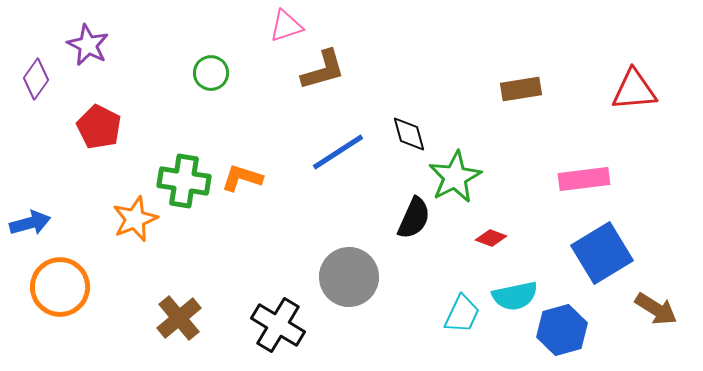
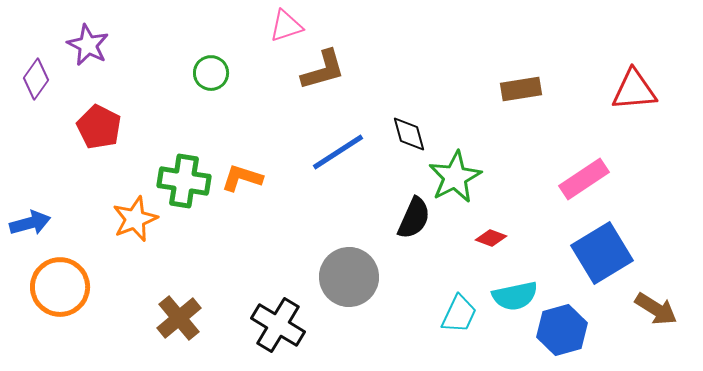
pink rectangle: rotated 27 degrees counterclockwise
cyan trapezoid: moved 3 px left
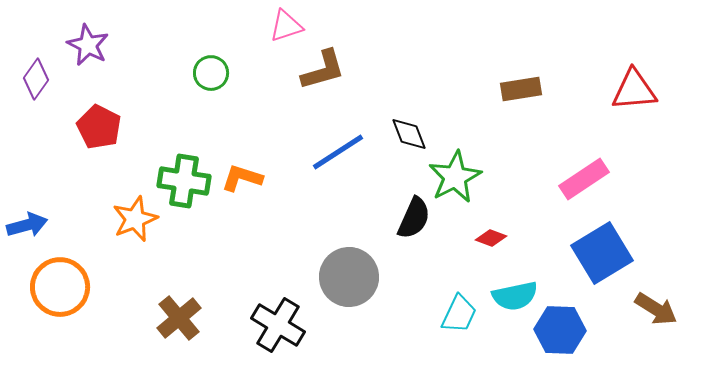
black diamond: rotated 6 degrees counterclockwise
blue arrow: moved 3 px left, 2 px down
blue hexagon: moved 2 px left; rotated 18 degrees clockwise
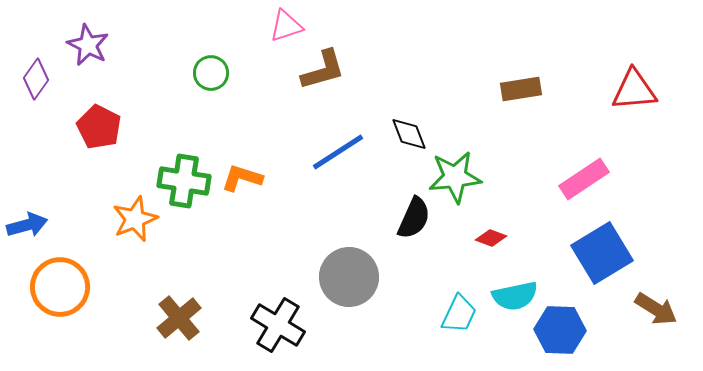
green star: rotated 22 degrees clockwise
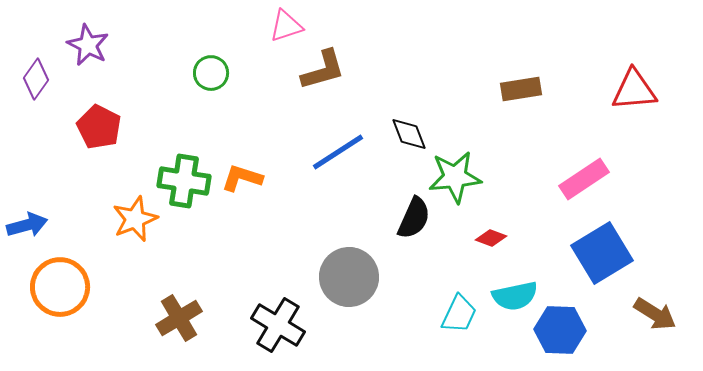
brown arrow: moved 1 px left, 5 px down
brown cross: rotated 9 degrees clockwise
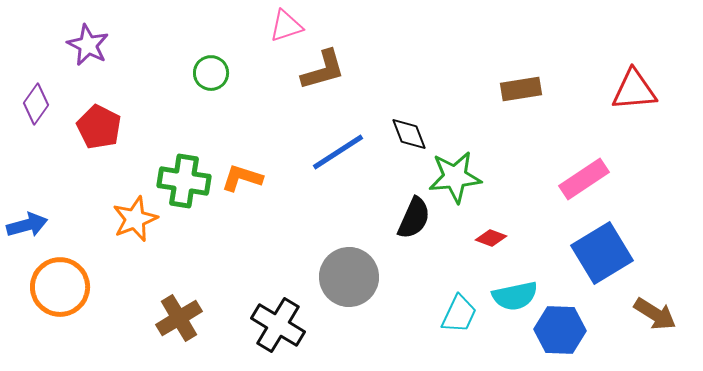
purple diamond: moved 25 px down
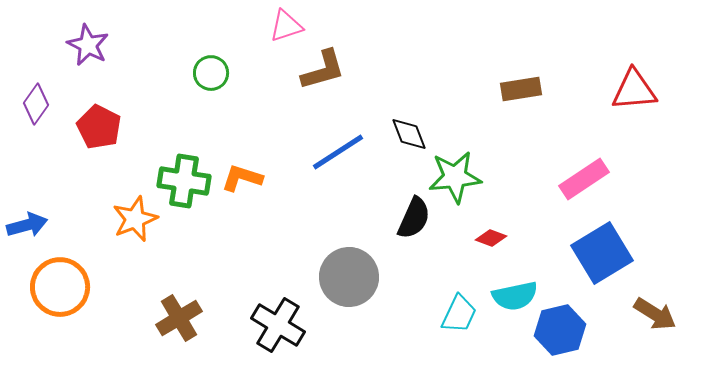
blue hexagon: rotated 15 degrees counterclockwise
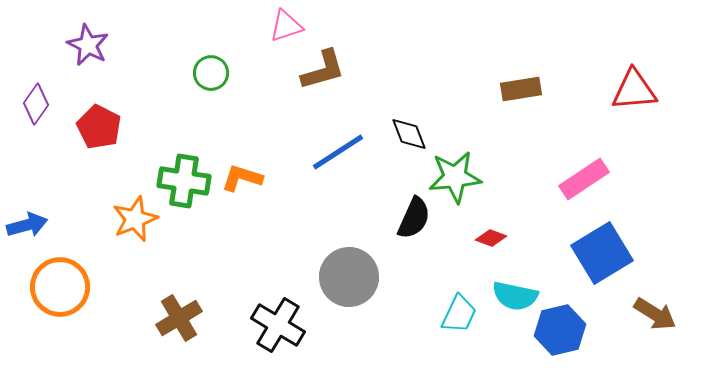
cyan semicircle: rotated 24 degrees clockwise
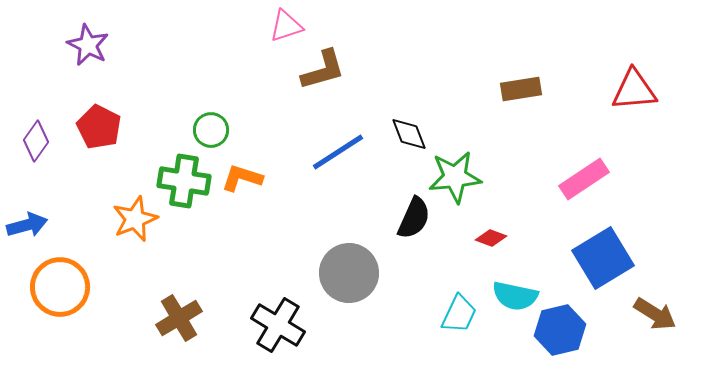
green circle: moved 57 px down
purple diamond: moved 37 px down
blue square: moved 1 px right, 5 px down
gray circle: moved 4 px up
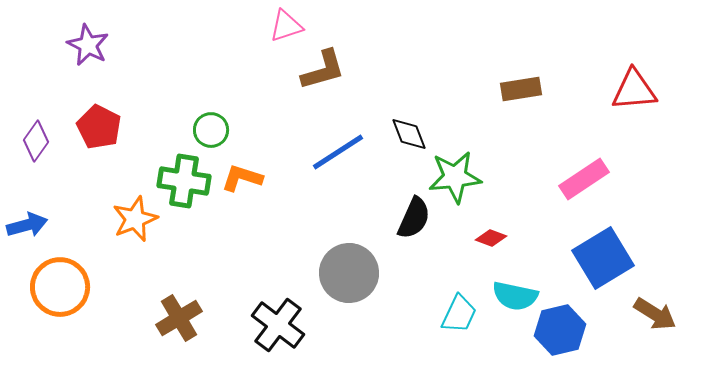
black cross: rotated 6 degrees clockwise
